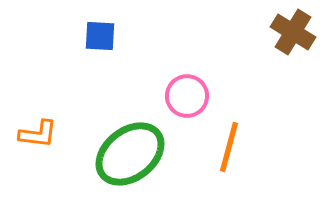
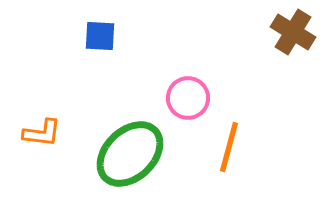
pink circle: moved 1 px right, 2 px down
orange L-shape: moved 4 px right, 1 px up
green ellipse: rotated 6 degrees counterclockwise
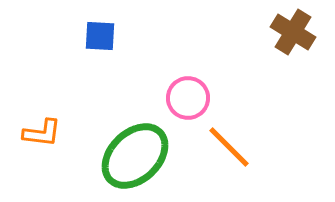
orange line: rotated 60 degrees counterclockwise
green ellipse: moved 5 px right, 2 px down
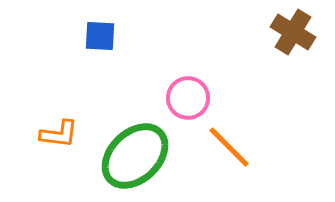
orange L-shape: moved 17 px right, 1 px down
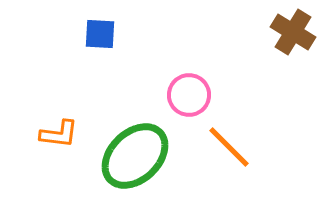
blue square: moved 2 px up
pink circle: moved 1 px right, 3 px up
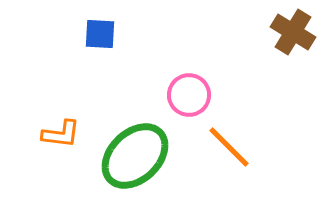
orange L-shape: moved 2 px right
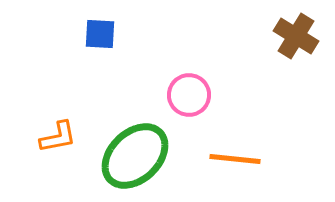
brown cross: moved 3 px right, 4 px down
orange L-shape: moved 3 px left, 3 px down; rotated 18 degrees counterclockwise
orange line: moved 6 px right, 12 px down; rotated 39 degrees counterclockwise
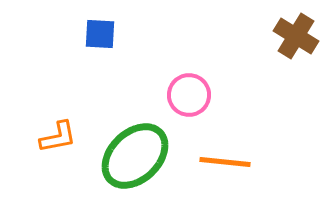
orange line: moved 10 px left, 3 px down
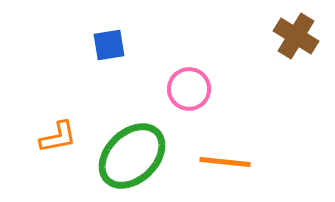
blue square: moved 9 px right, 11 px down; rotated 12 degrees counterclockwise
pink circle: moved 6 px up
green ellipse: moved 3 px left
